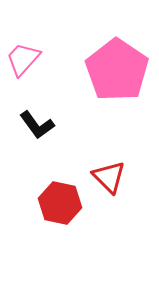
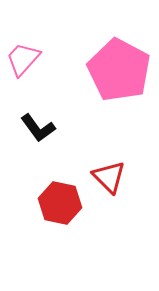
pink pentagon: moved 2 px right; rotated 6 degrees counterclockwise
black L-shape: moved 1 px right, 3 px down
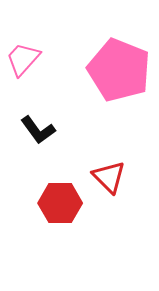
pink pentagon: rotated 6 degrees counterclockwise
black L-shape: moved 2 px down
red hexagon: rotated 12 degrees counterclockwise
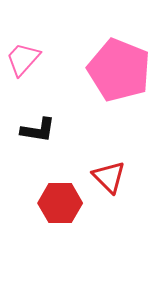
black L-shape: rotated 45 degrees counterclockwise
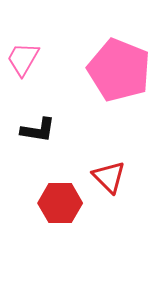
pink trapezoid: rotated 12 degrees counterclockwise
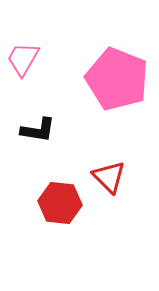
pink pentagon: moved 2 px left, 9 px down
red hexagon: rotated 6 degrees clockwise
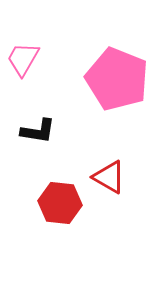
black L-shape: moved 1 px down
red triangle: rotated 15 degrees counterclockwise
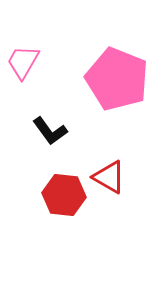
pink trapezoid: moved 3 px down
black L-shape: moved 12 px right; rotated 45 degrees clockwise
red hexagon: moved 4 px right, 8 px up
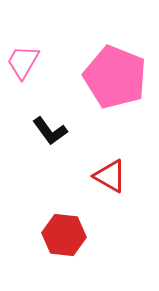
pink pentagon: moved 2 px left, 2 px up
red triangle: moved 1 px right, 1 px up
red hexagon: moved 40 px down
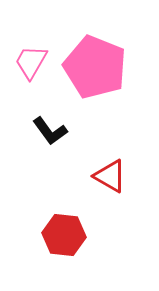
pink trapezoid: moved 8 px right
pink pentagon: moved 20 px left, 10 px up
